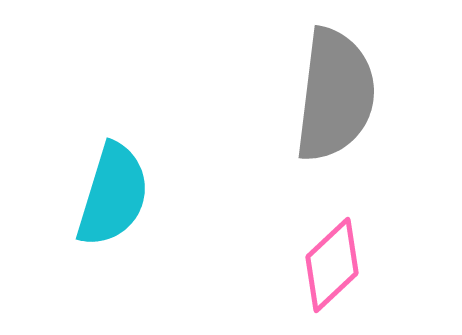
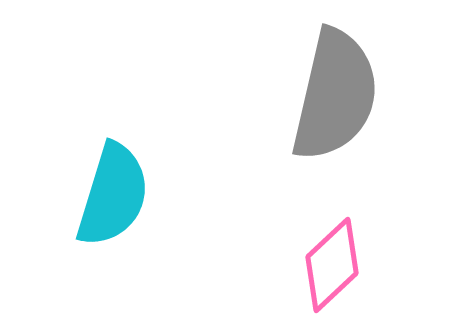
gray semicircle: rotated 6 degrees clockwise
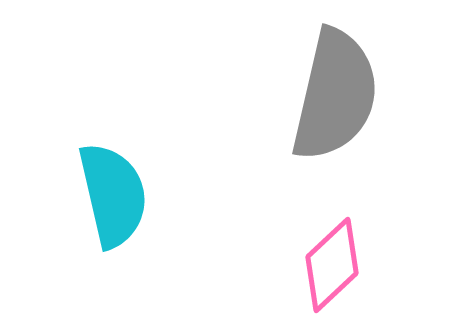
cyan semicircle: rotated 30 degrees counterclockwise
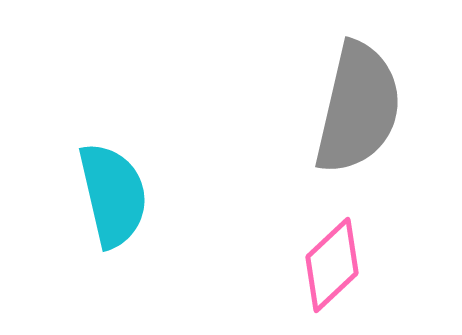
gray semicircle: moved 23 px right, 13 px down
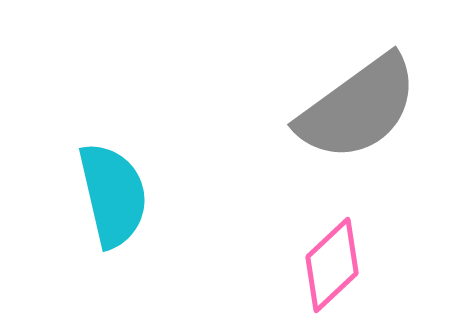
gray semicircle: rotated 41 degrees clockwise
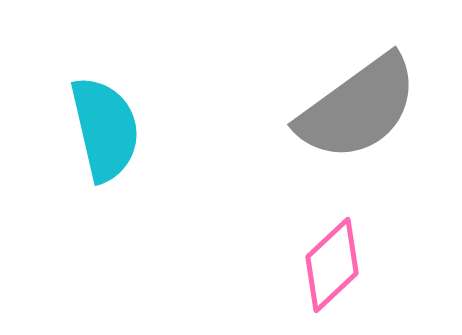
cyan semicircle: moved 8 px left, 66 px up
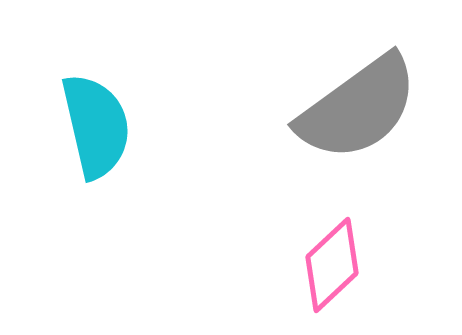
cyan semicircle: moved 9 px left, 3 px up
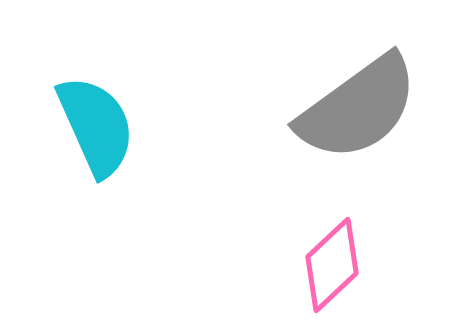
cyan semicircle: rotated 11 degrees counterclockwise
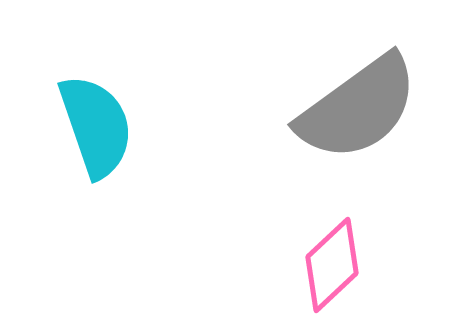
cyan semicircle: rotated 5 degrees clockwise
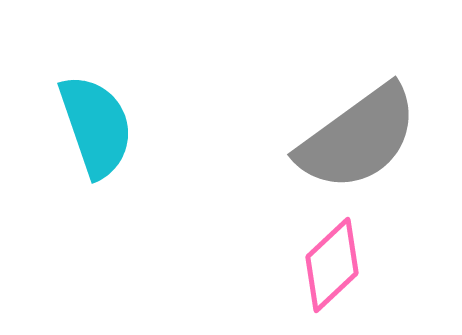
gray semicircle: moved 30 px down
